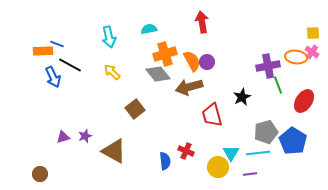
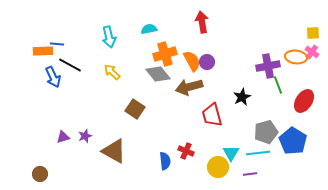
blue line: rotated 16 degrees counterclockwise
brown square: rotated 18 degrees counterclockwise
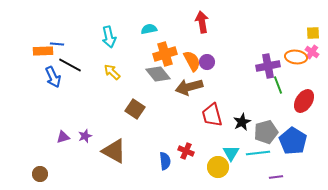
black star: moved 25 px down
purple line: moved 26 px right, 3 px down
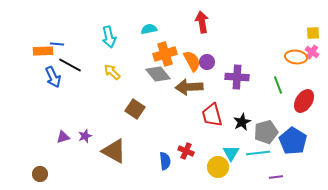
purple cross: moved 31 px left, 11 px down; rotated 15 degrees clockwise
brown arrow: rotated 12 degrees clockwise
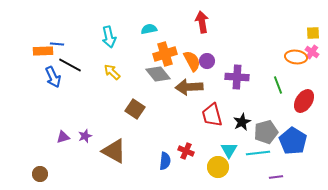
purple circle: moved 1 px up
cyan triangle: moved 2 px left, 3 px up
blue semicircle: rotated 12 degrees clockwise
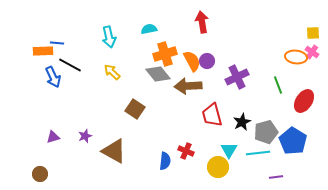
blue line: moved 1 px up
purple cross: rotated 30 degrees counterclockwise
brown arrow: moved 1 px left, 1 px up
purple triangle: moved 10 px left
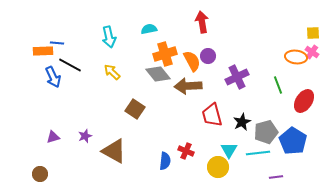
purple circle: moved 1 px right, 5 px up
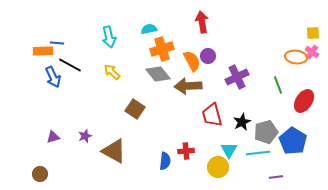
orange cross: moved 3 px left, 5 px up
red cross: rotated 28 degrees counterclockwise
